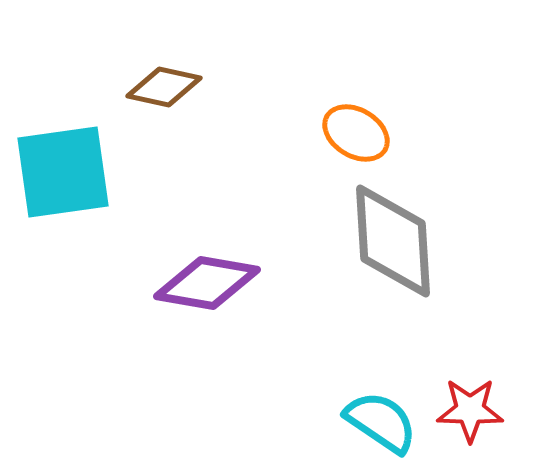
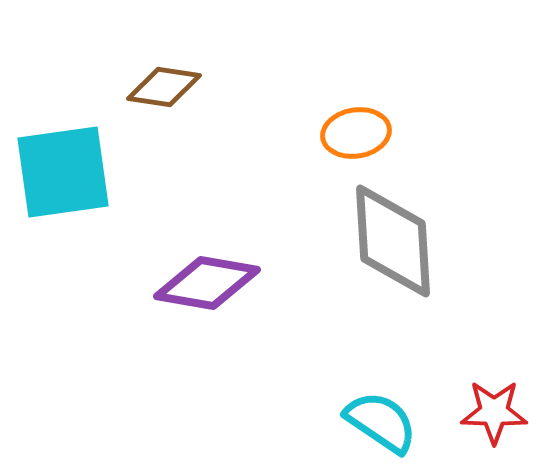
brown diamond: rotated 4 degrees counterclockwise
orange ellipse: rotated 40 degrees counterclockwise
red star: moved 24 px right, 2 px down
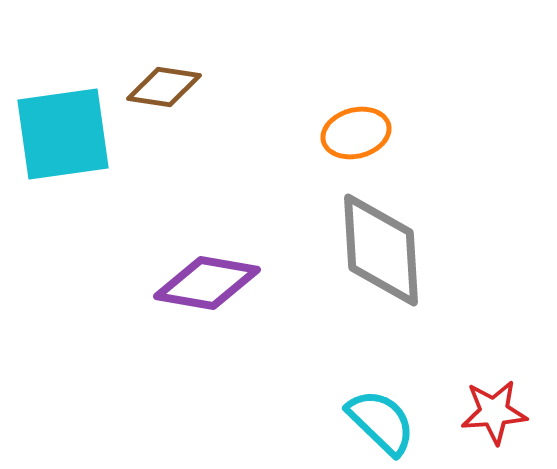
orange ellipse: rotated 6 degrees counterclockwise
cyan square: moved 38 px up
gray diamond: moved 12 px left, 9 px down
red star: rotated 6 degrees counterclockwise
cyan semicircle: rotated 10 degrees clockwise
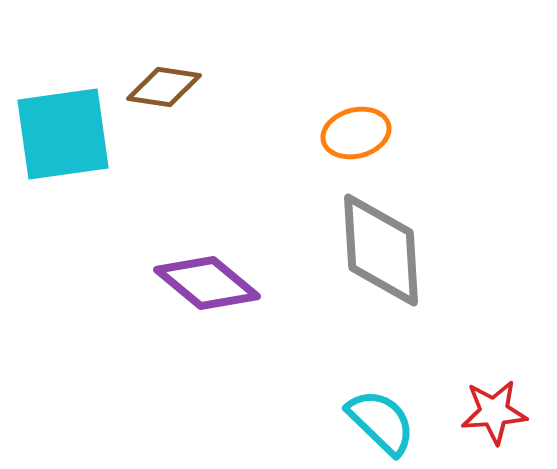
purple diamond: rotated 30 degrees clockwise
